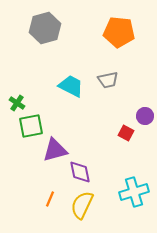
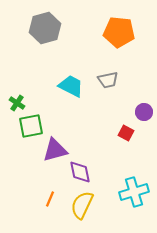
purple circle: moved 1 px left, 4 px up
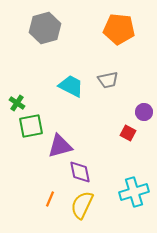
orange pentagon: moved 3 px up
red square: moved 2 px right
purple triangle: moved 5 px right, 4 px up
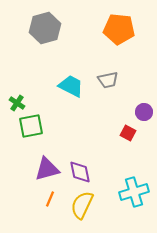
purple triangle: moved 13 px left, 23 px down
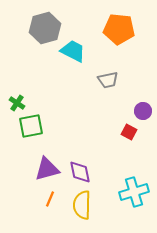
cyan trapezoid: moved 2 px right, 35 px up
purple circle: moved 1 px left, 1 px up
red square: moved 1 px right, 1 px up
yellow semicircle: rotated 24 degrees counterclockwise
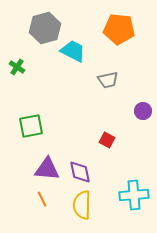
green cross: moved 36 px up
red square: moved 22 px left, 8 px down
purple triangle: rotated 20 degrees clockwise
cyan cross: moved 3 px down; rotated 12 degrees clockwise
orange line: moved 8 px left; rotated 49 degrees counterclockwise
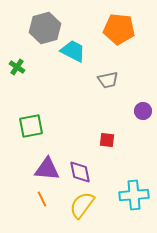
red square: rotated 21 degrees counterclockwise
yellow semicircle: rotated 36 degrees clockwise
